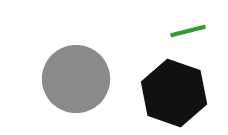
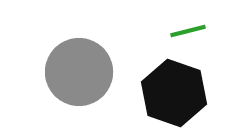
gray circle: moved 3 px right, 7 px up
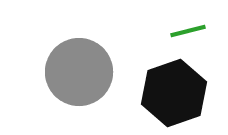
black hexagon: rotated 22 degrees clockwise
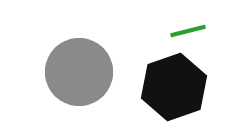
black hexagon: moved 6 px up
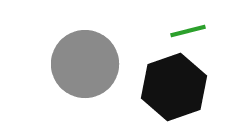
gray circle: moved 6 px right, 8 px up
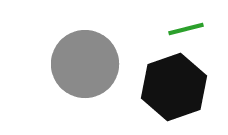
green line: moved 2 px left, 2 px up
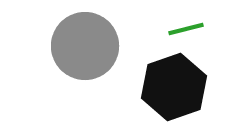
gray circle: moved 18 px up
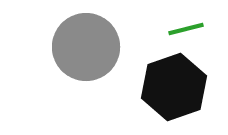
gray circle: moved 1 px right, 1 px down
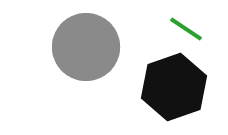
green line: rotated 48 degrees clockwise
